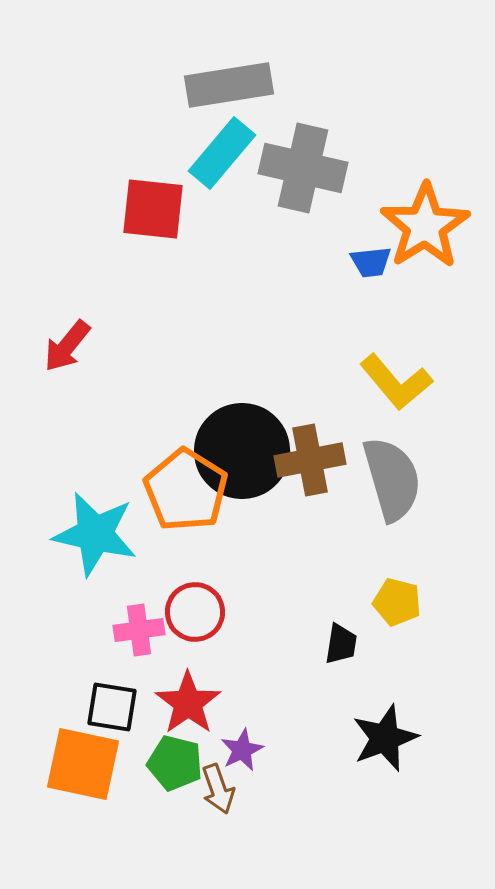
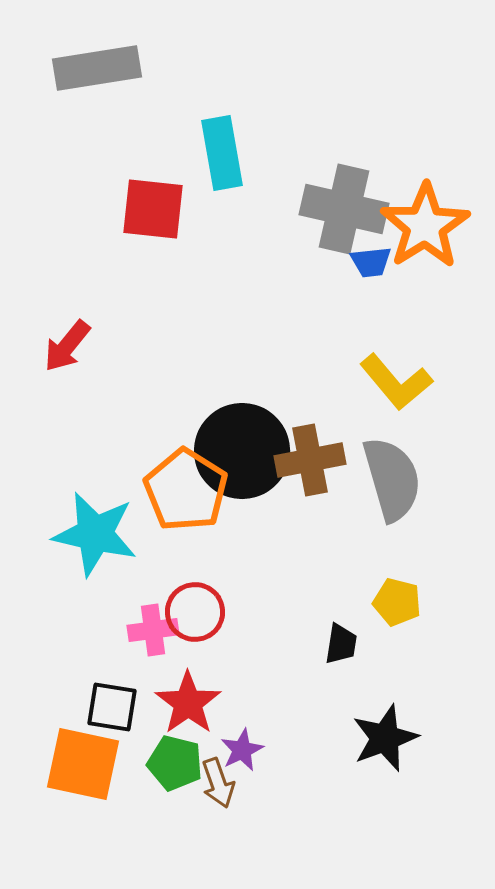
gray rectangle: moved 132 px left, 17 px up
cyan rectangle: rotated 50 degrees counterclockwise
gray cross: moved 41 px right, 41 px down
pink cross: moved 14 px right
brown arrow: moved 6 px up
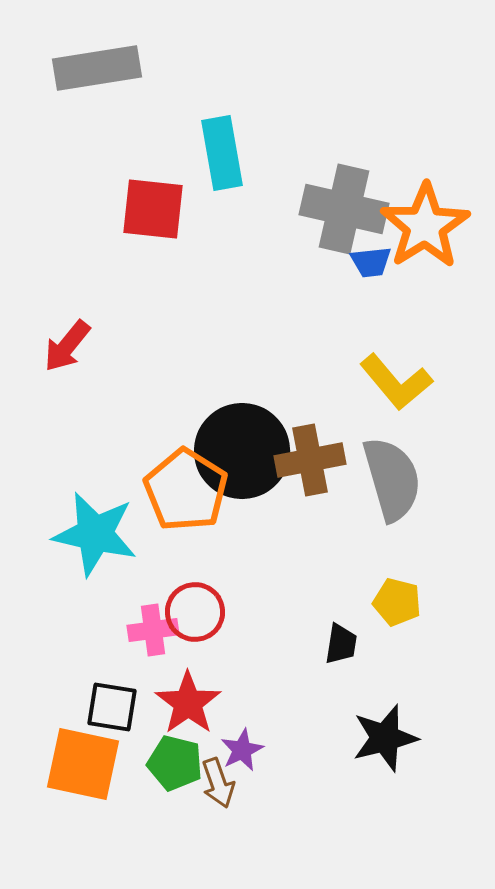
black star: rotated 6 degrees clockwise
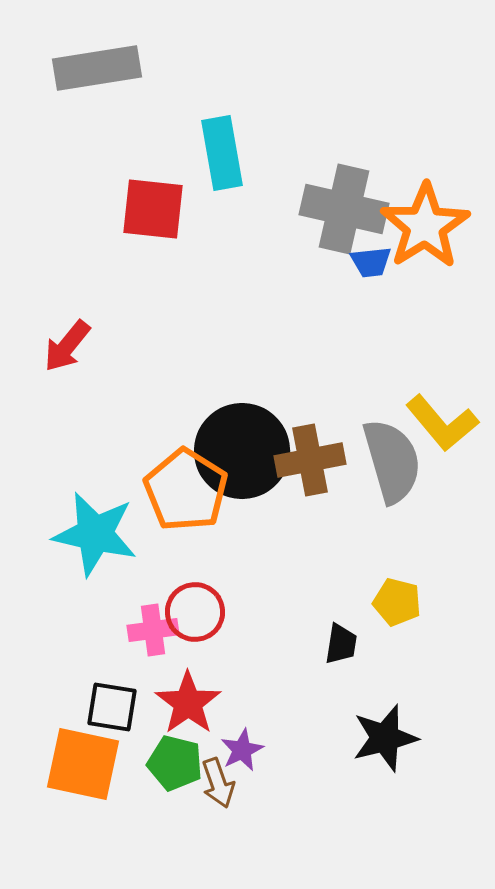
yellow L-shape: moved 46 px right, 41 px down
gray semicircle: moved 18 px up
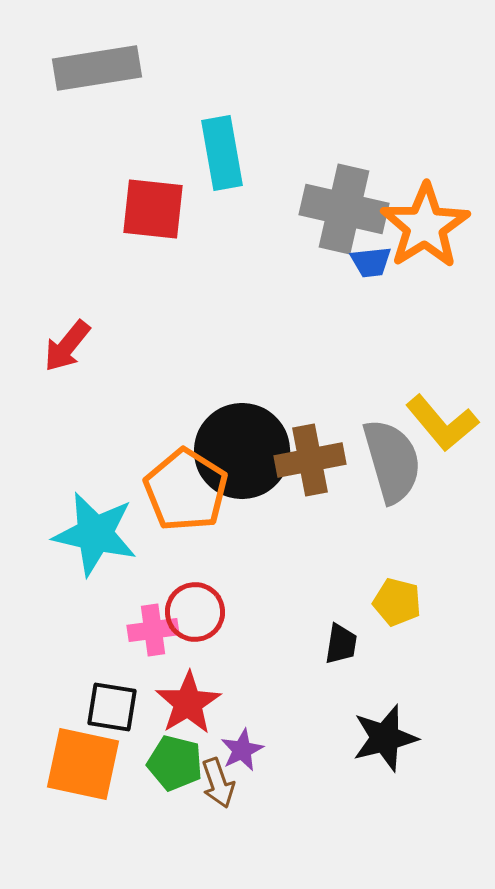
red star: rotated 4 degrees clockwise
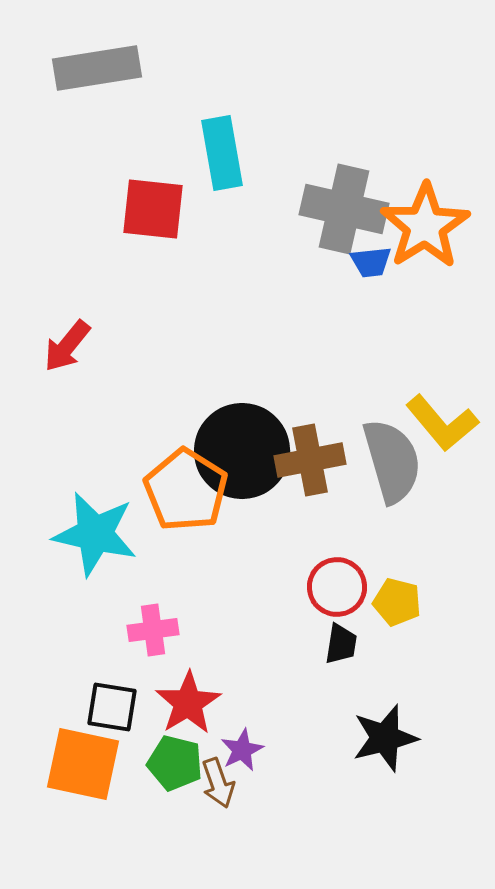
red circle: moved 142 px right, 25 px up
